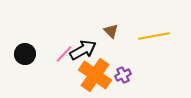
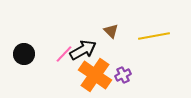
black circle: moved 1 px left
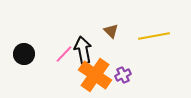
black arrow: rotated 72 degrees counterclockwise
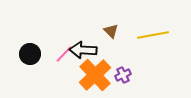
yellow line: moved 1 px left, 1 px up
black arrow: rotated 76 degrees counterclockwise
black circle: moved 6 px right
orange cross: rotated 12 degrees clockwise
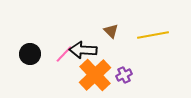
purple cross: moved 1 px right
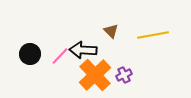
pink line: moved 4 px left, 2 px down
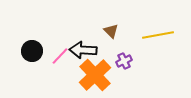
yellow line: moved 5 px right
black circle: moved 2 px right, 3 px up
purple cross: moved 14 px up
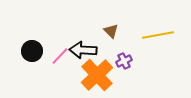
orange cross: moved 2 px right
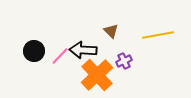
black circle: moved 2 px right
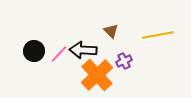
pink line: moved 1 px left, 2 px up
